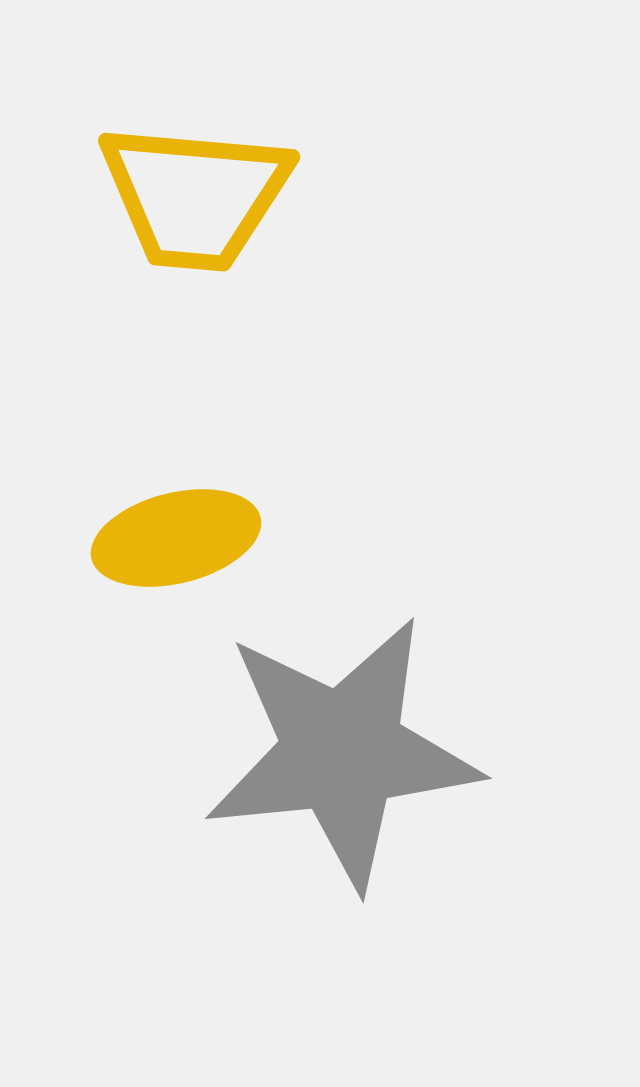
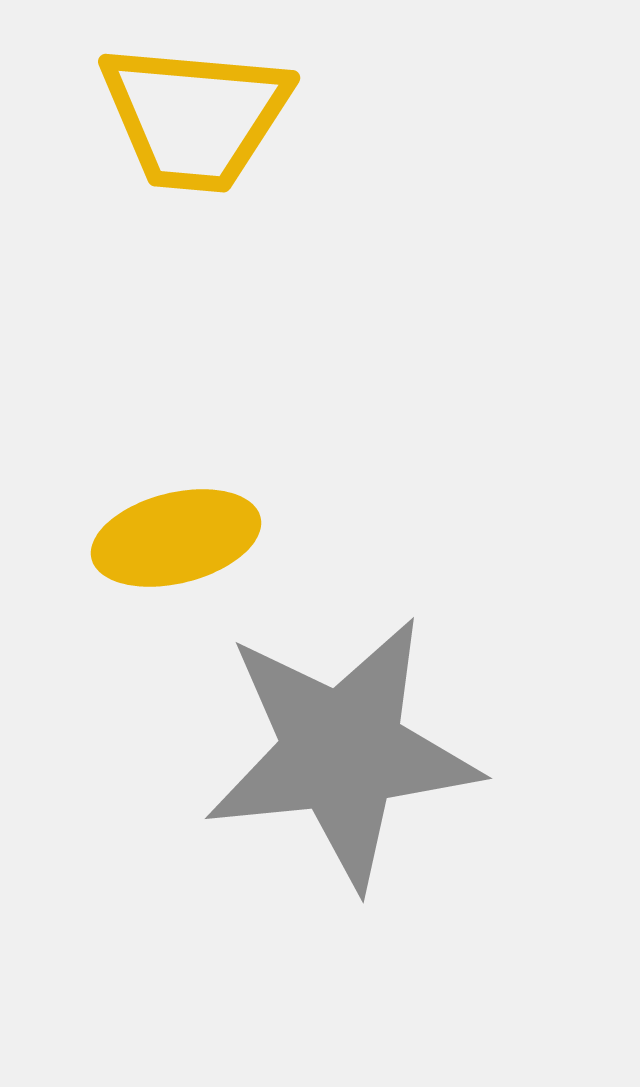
yellow trapezoid: moved 79 px up
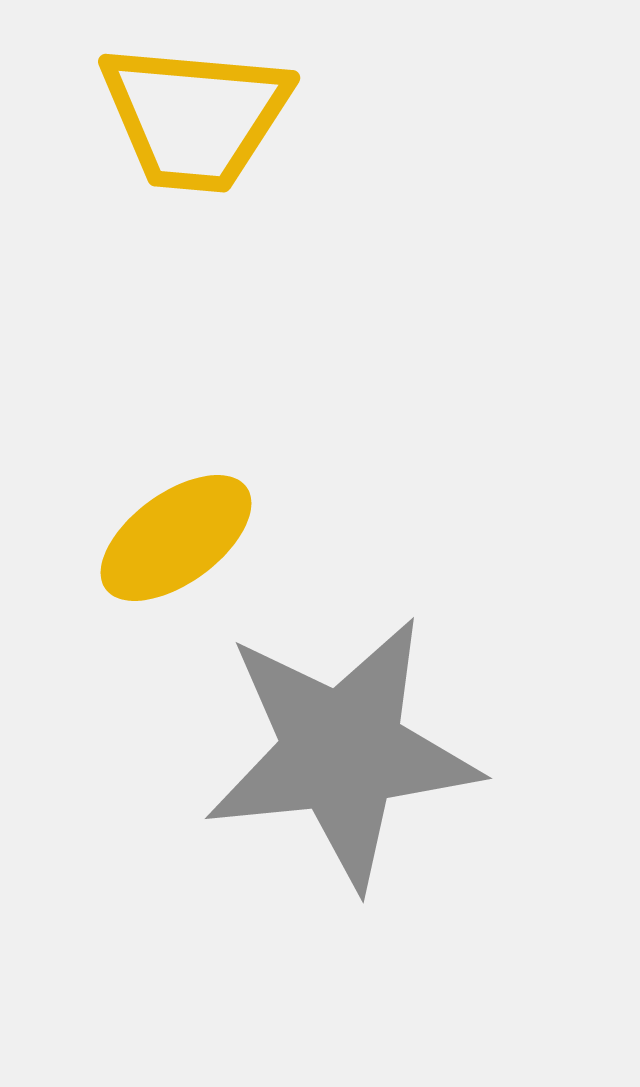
yellow ellipse: rotated 22 degrees counterclockwise
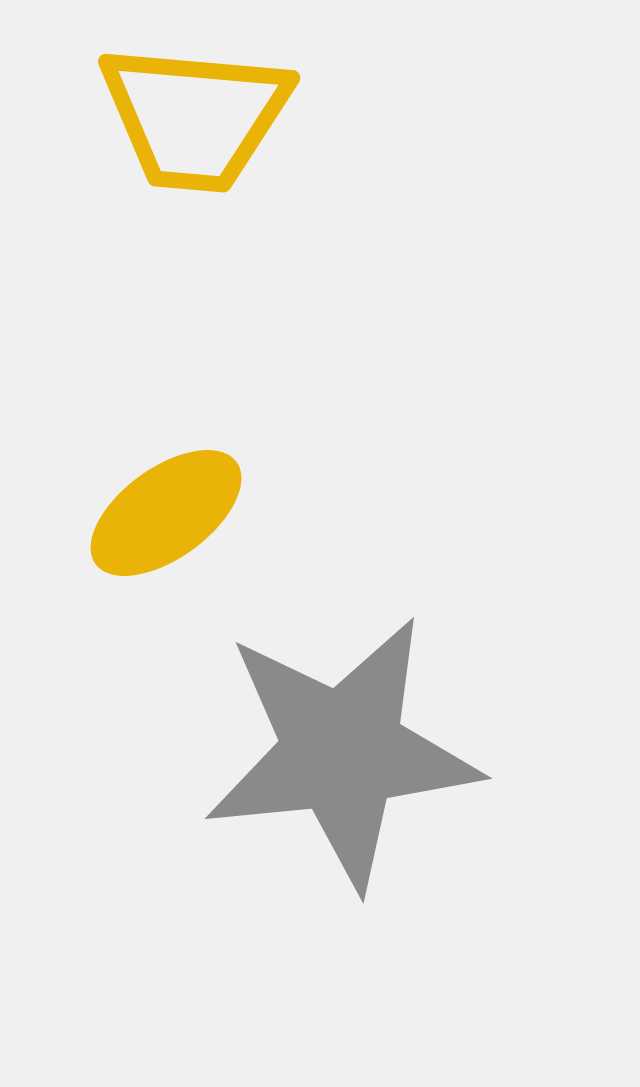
yellow ellipse: moved 10 px left, 25 px up
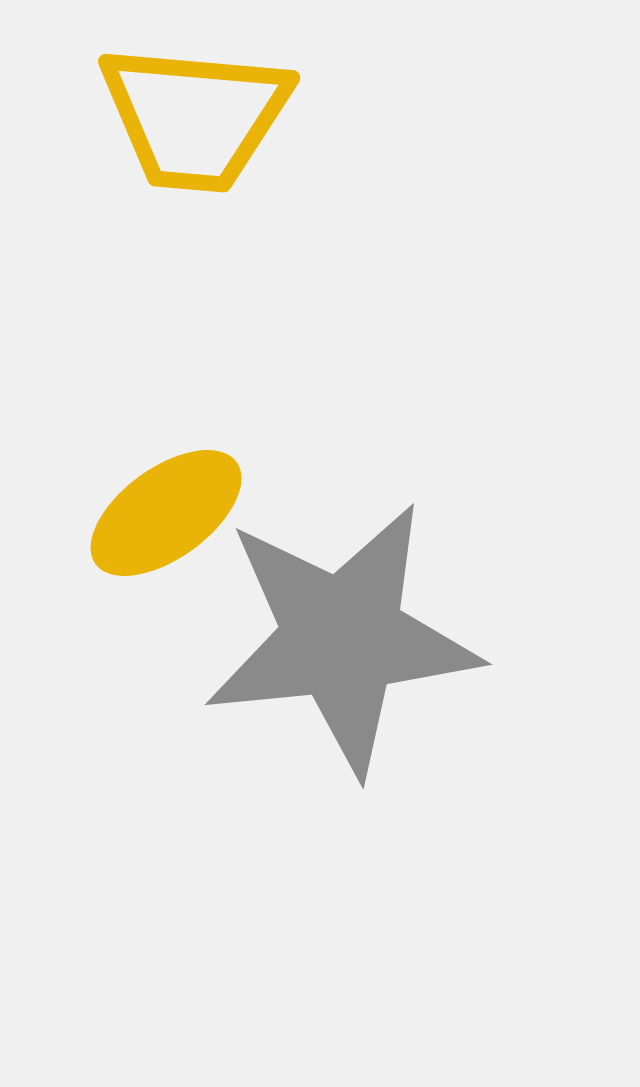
gray star: moved 114 px up
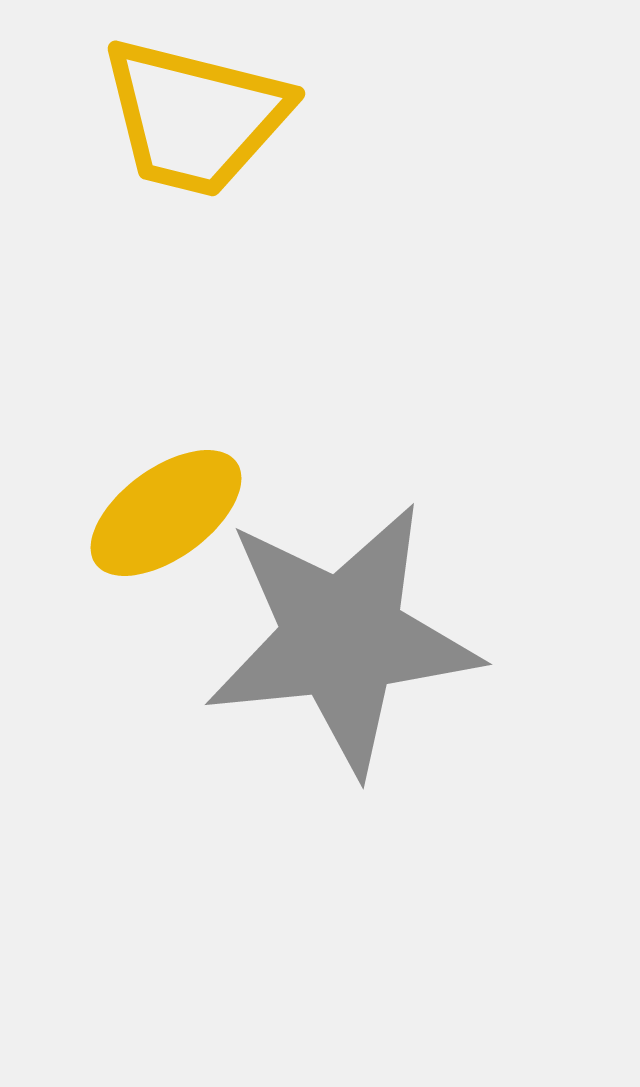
yellow trapezoid: rotated 9 degrees clockwise
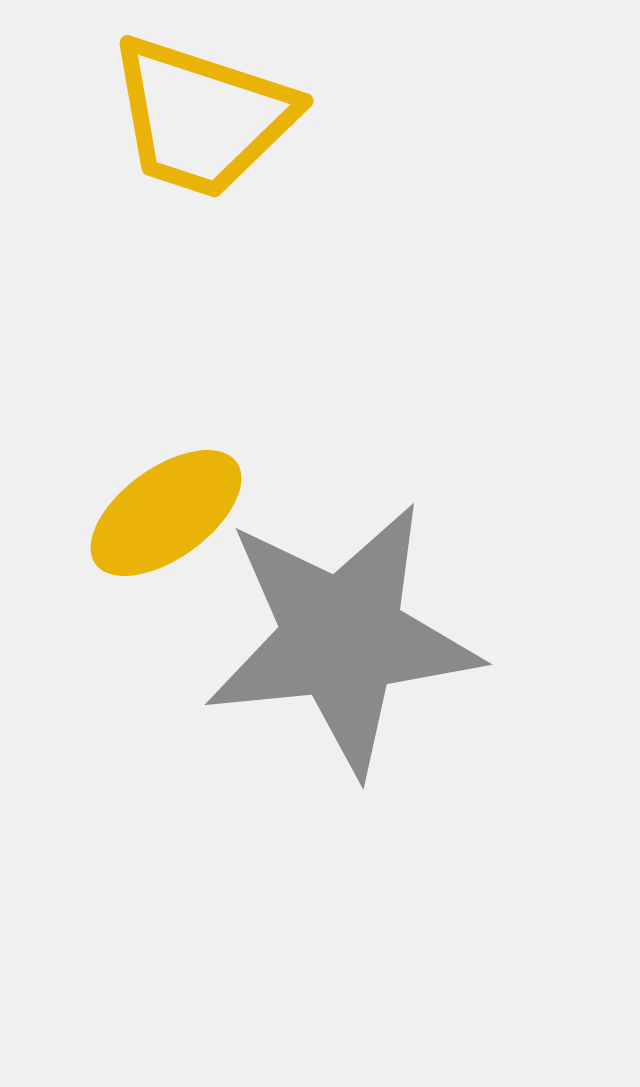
yellow trapezoid: moved 7 px right; rotated 4 degrees clockwise
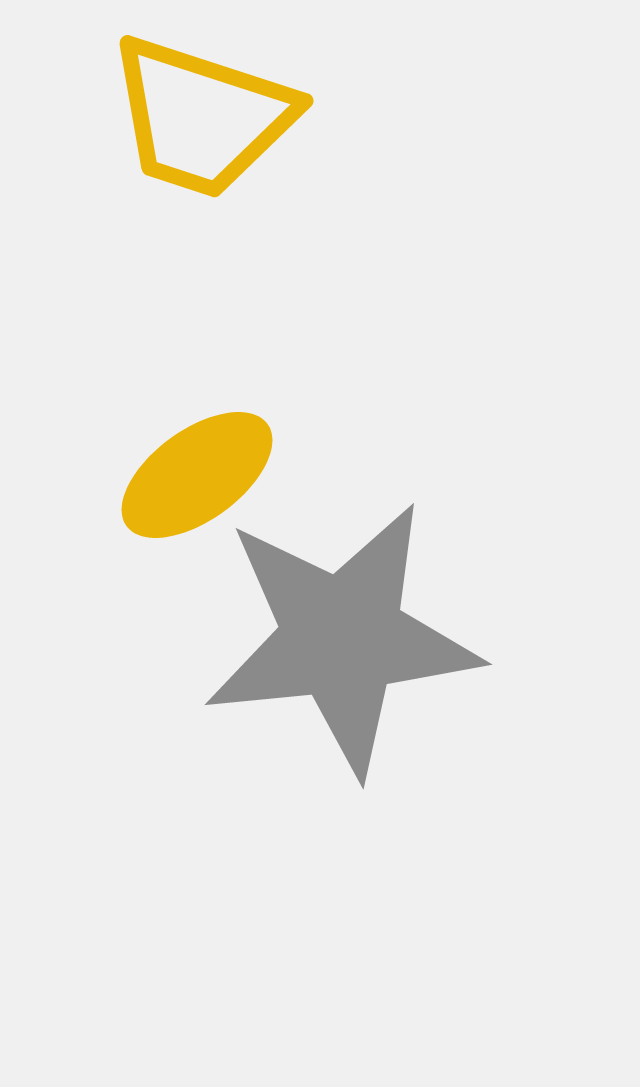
yellow ellipse: moved 31 px right, 38 px up
